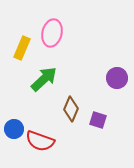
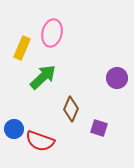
green arrow: moved 1 px left, 2 px up
purple square: moved 1 px right, 8 px down
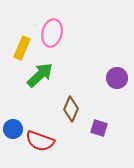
green arrow: moved 3 px left, 2 px up
blue circle: moved 1 px left
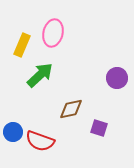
pink ellipse: moved 1 px right
yellow rectangle: moved 3 px up
brown diamond: rotated 55 degrees clockwise
blue circle: moved 3 px down
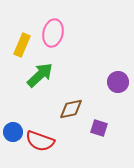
purple circle: moved 1 px right, 4 px down
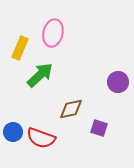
yellow rectangle: moved 2 px left, 3 px down
red semicircle: moved 1 px right, 3 px up
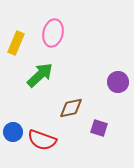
yellow rectangle: moved 4 px left, 5 px up
brown diamond: moved 1 px up
red semicircle: moved 1 px right, 2 px down
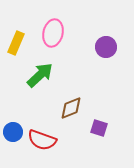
purple circle: moved 12 px left, 35 px up
brown diamond: rotated 10 degrees counterclockwise
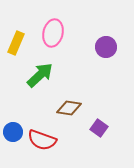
brown diamond: moved 2 px left; rotated 30 degrees clockwise
purple square: rotated 18 degrees clockwise
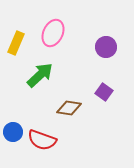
pink ellipse: rotated 12 degrees clockwise
purple square: moved 5 px right, 36 px up
